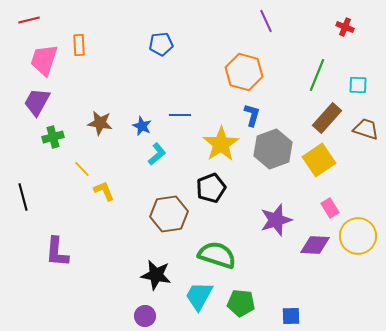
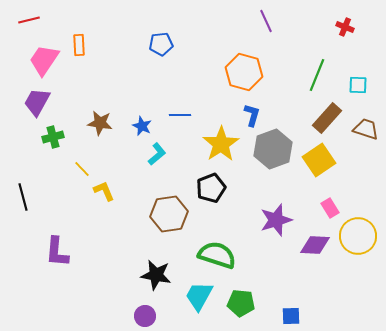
pink trapezoid: rotated 16 degrees clockwise
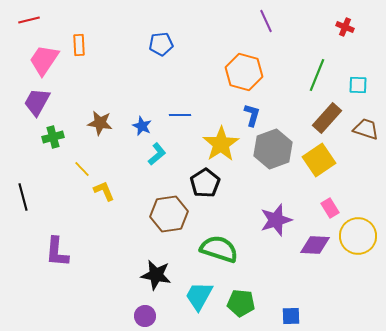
black pentagon: moved 6 px left, 5 px up; rotated 12 degrees counterclockwise
green semicircle: moved 2 px right, 6 px up
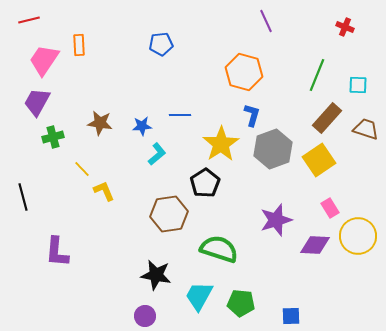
blue star: rotated 30 degrees counterclockwise
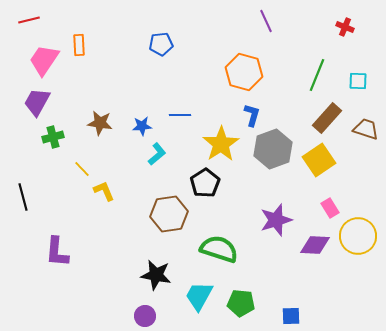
cyan square: moved 4 px up
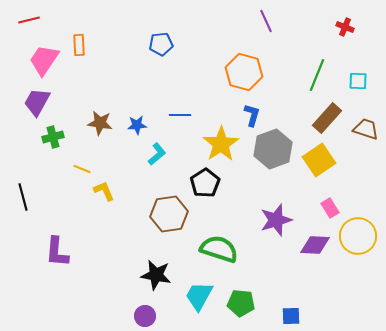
blue star: moved 5 px left, 1 px up
yellow line: rotated 24 degrees counterclockwise
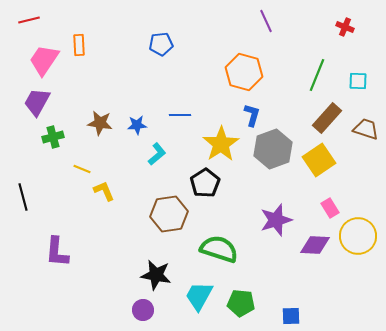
purple circle: moved 2 px left, 6 px up
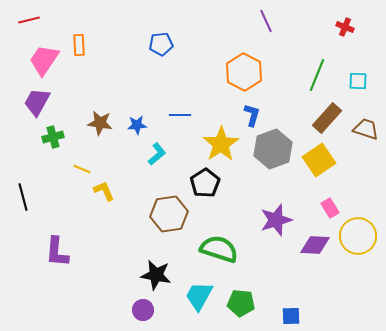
orange hexagon: rotated 12 degrees clockwise
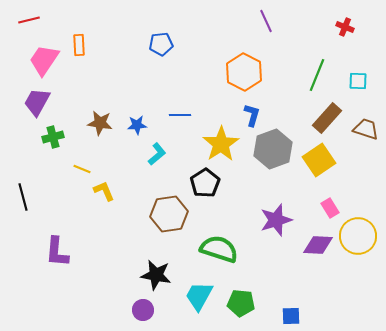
purple diamond: moved 3 px right
